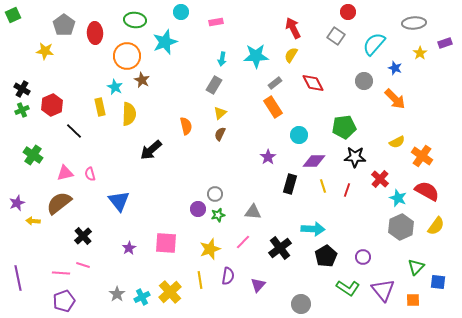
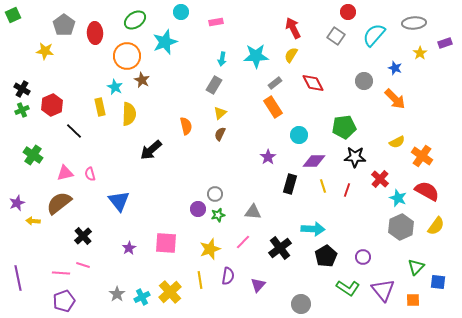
green ellipse at (135, 20): rotated 40 degrees counterclockwise
cyan semicircle at (374, 44): moved 9 px up
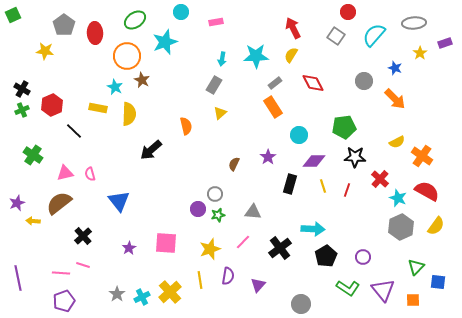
yellow rectangle at (100, 107): moved 2 px left, 1 px down; rotated 66 degrees counterclockwise
brown semicircle at (220, 134): moved 14 px right, 30 px down
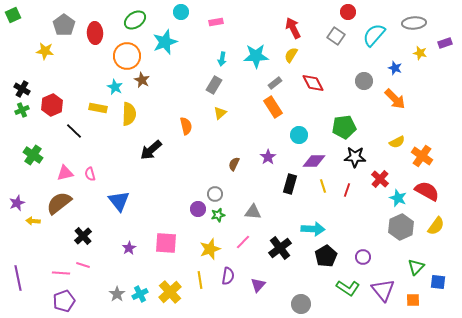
yellow star at (420, 53): rotated 24 degrees counterclockwise
cyan cross at (142, 297): moved 2 px left, 3 px up
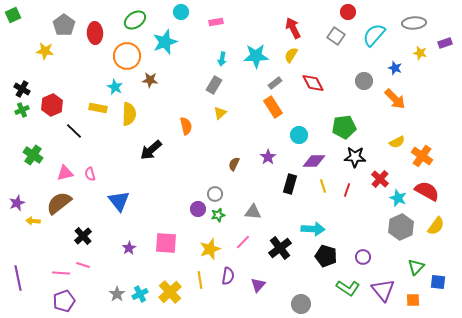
brown star at (142, 80): moved 8 px right; rotated 21 degrees counterclockwise
black pentagon at (326, 256): rotated 25 degrees counterclockwise
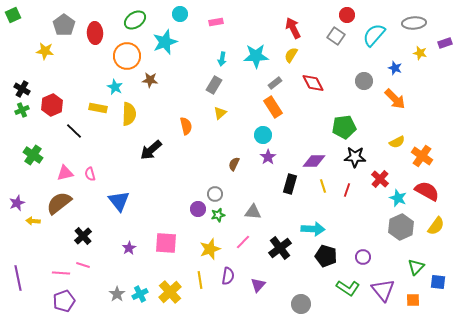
cyan circle at (181, 12): moved 1 px left, 2 px down
red circle at (348, 12): moved 1 px left, 3 px down
cyan circle at (299, 135): moved 36 px left
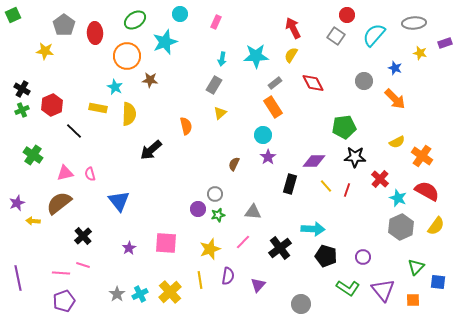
pink rectangle at (216, 22): rotated 56 degrees counterclockwise
yellow line at (323, 186): moved 3 px right; rotated 24 degrees counterclockwise
